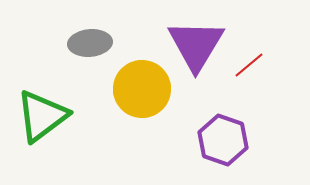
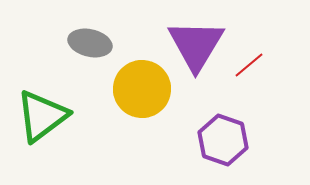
gray ellipse: rotated 18 degrees clockwise
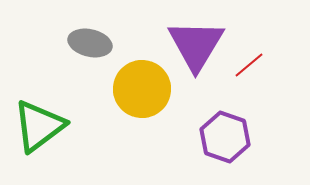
green triangle: moved 3 px left, 10 px down
purple hexagon: moved 2 px right, 3 px up
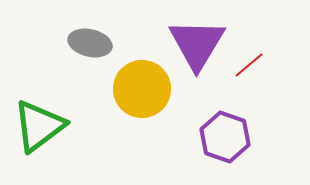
purple triangle: moved 1 px right, 1 px up
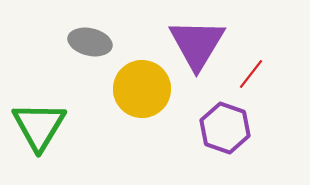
gray ellipse: moved 1 px up
red line: moved 2 px right, 9 px down; rotated 12 degrees counterclockwise
green triangle: rotated 22 degrees counterclockwise
purple hexagon: moved 9 px up
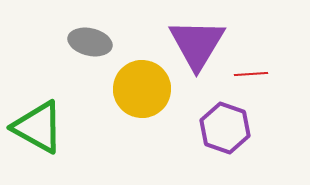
red line: rotated 48 degrees clockwise
green triangle: moved 1 px left, 1 px down; rotated 32 degrees counterclockwise
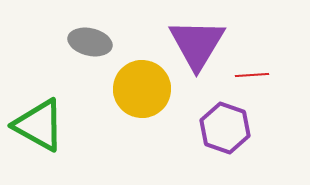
red line: moved 1 px right, 1 px down
green triangle: moved 1 px right, 2 px up
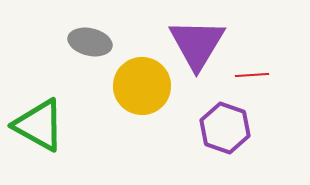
yellow circle: moved 3 px up
